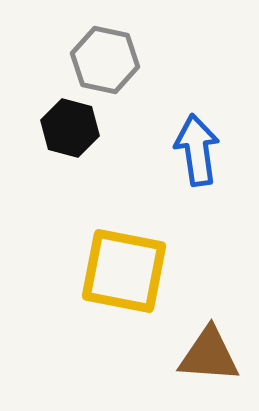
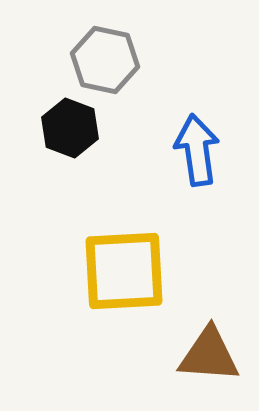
black hexagon: rotated 6 degrees clockwise
yellow square: rotated 14 degrees counterclockwise
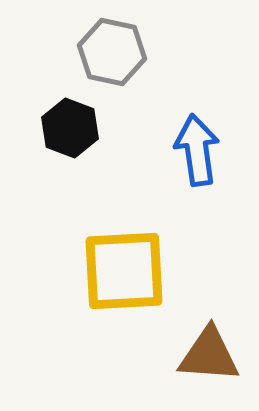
gray hexagon: moved 7 px right, 8 px up
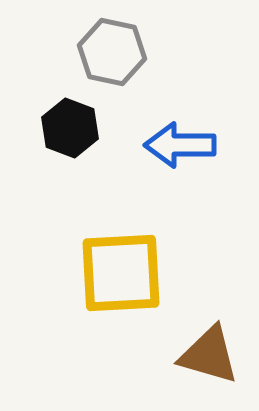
blue arrow: moved 17 px left, 5 px up; rotated 82 degrees counterclockwise
yellow square: moved 3 px left, 2 px down
brown triangle: rotated 12 degrees clockwise
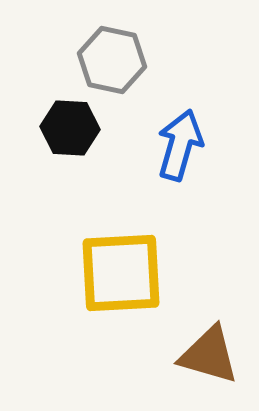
gray hexagon: moved 8 px down
black hexagon: rotated 18 degrees counterclockwise
blue arrow: rotated 106 degrees clockwise
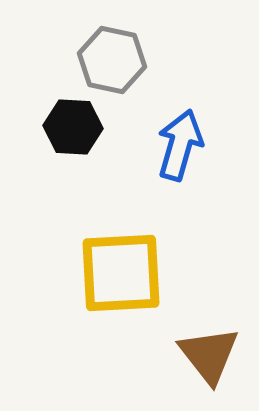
black hexagon: moved 3 px right, 1 px up
brown triangle: rotated 36 degrees clockwise
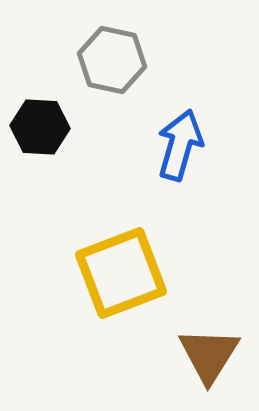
black hexagon: moved 33 px left
yellow square: rotated 18 degrees counterclockwise
brown triangle: rotated 10 degrees clockwise
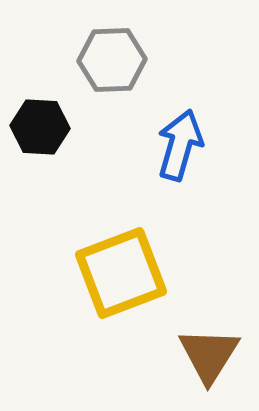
gray hexagon: rotated 14 degrees counterclockwise
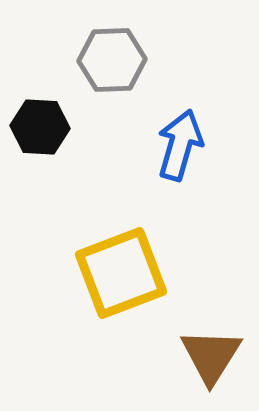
brown triangle: moved 2 px right, 1 px down
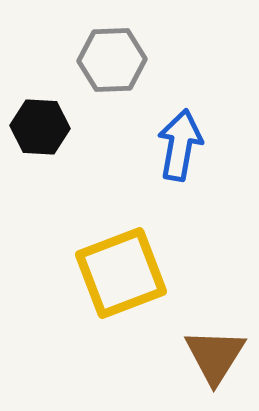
blue arrow: rotated 6 degrees counterclockwise
brown triangle: moved 4 px right
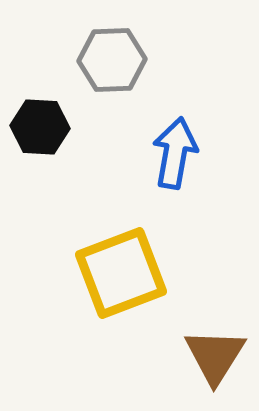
blue arrow: moved 5 px left, 8 px down
